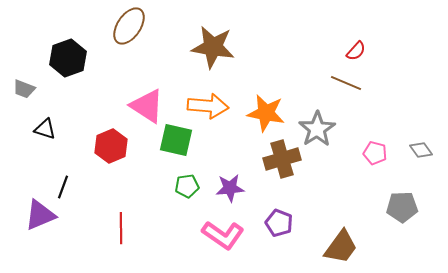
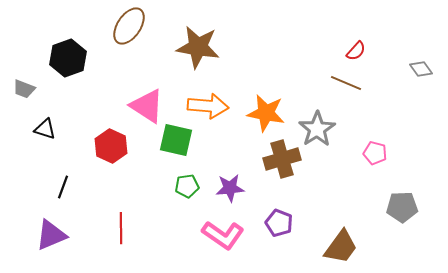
brown star: moved 15 px left
red hexagon: rotated 12 degrees counterclockwise
gray diamond: moved 81 px up
purple triangle: moved 11 px right, 20 px down
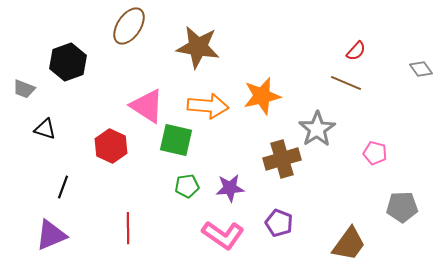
black hexagon: moved 4 px down
orange star: moved 4 px left, 17 px up; rotated 24 degrees counterclockwise
red line: moved 7 px right
brown trapezoid: moved 8 px right, 3 px up
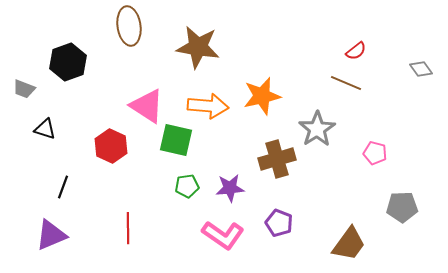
brown ellipse: rotated 42 degrees counterclockwise
red semicircle: rotated 10 degrees clockwise
brown cross: moved 5 px left
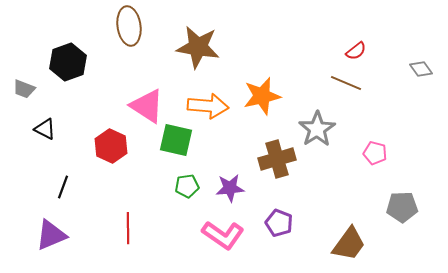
black triangle: rotated 10 degrees clockwise
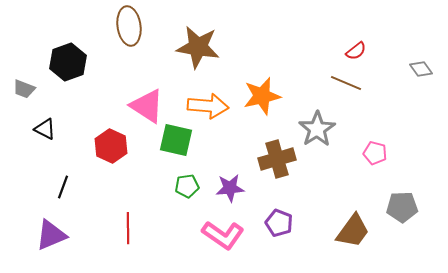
brown trapezoid: moved 4 px right, 13 px up
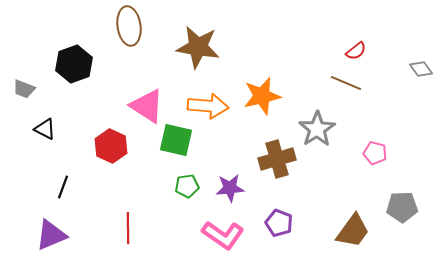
black hexagon: moved 6 px right, 2 px down
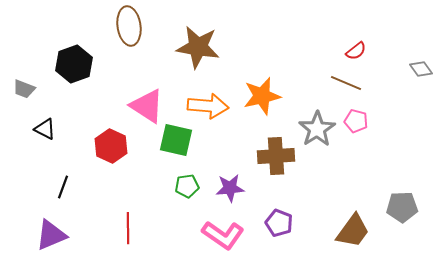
pink pentagon: moved 19 px left, 32 px up
brown cross: moved 1 px left, 3 px up; rotated 12 degrees clockwise
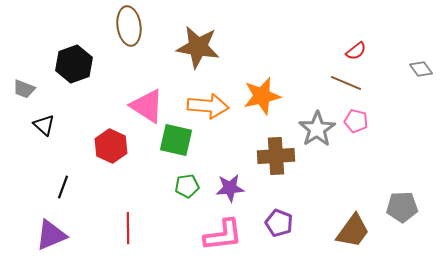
black triangle: moved 1 px left, 4 px up; rotated 15 degrees clockwise
pink L-shape: rotated 42 degrees counterclockwise
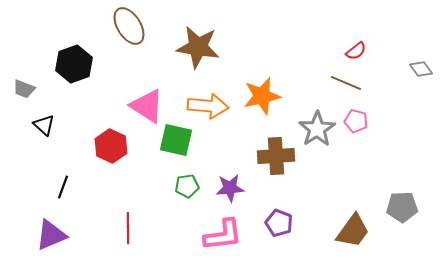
brown ellipse: rotated 24 degrees counterclockwise
